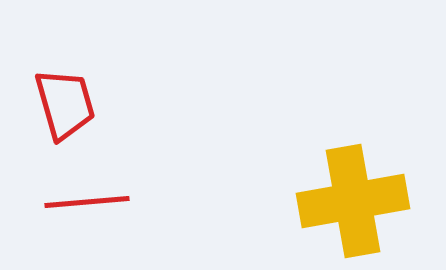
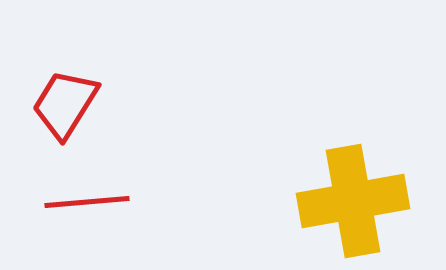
red trapezoid: rotated 132 degrees counterclockwise
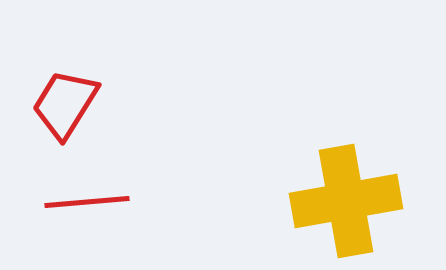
yellow cross: moved 7 px left
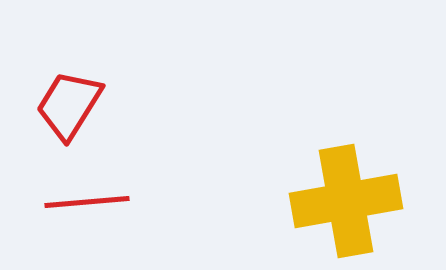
red trapezoid: moved 4 px right, 1 px down
